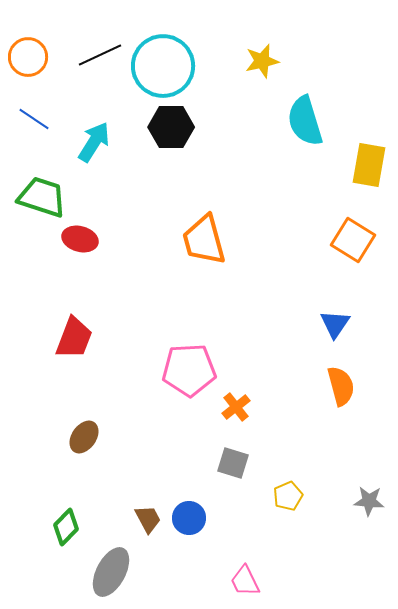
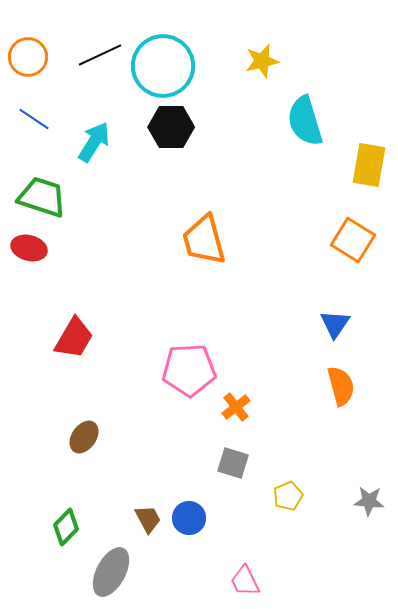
red ellipse: moved 51 px left, 9 px down
red trapezoid: rotated 9 degrees clockwise
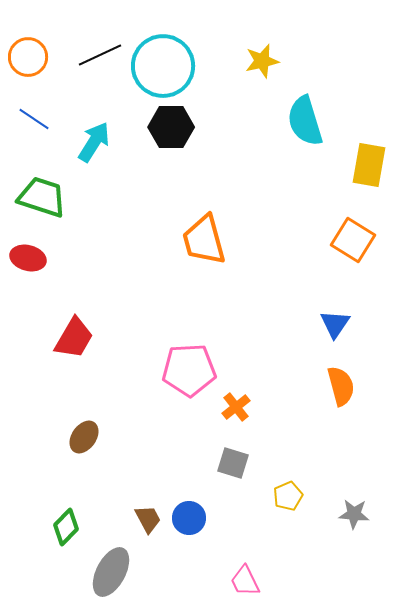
red ellipse: moved 1 px left, 10 px down
gray star: moved 15 px left, 13 px down
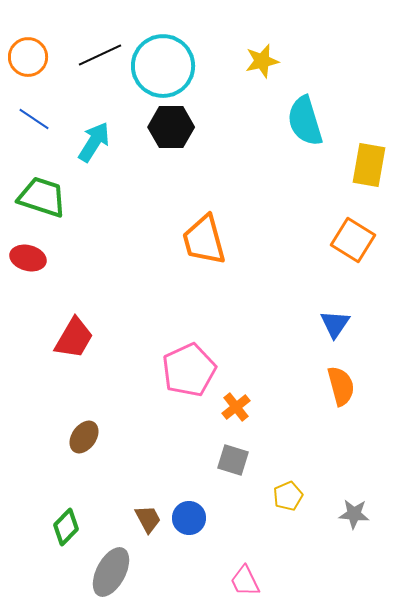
pink pentagon: rotated 22 degrees counterclockwise
gray square: moved 3 px up
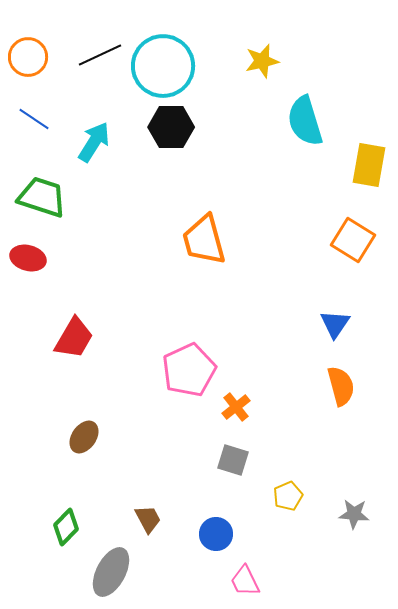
blue circle: moved 27 px right, 16 px down
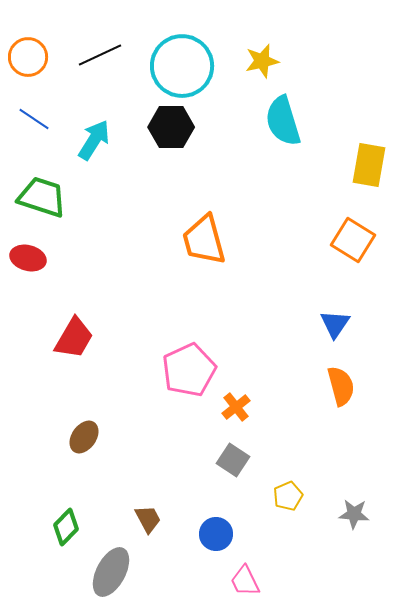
cyan circle: moved 19 px right
cyan semicircle: moved 22 px left
cyan arrow: moved 2 px up
gray square: rotated 16 degrees clockwise
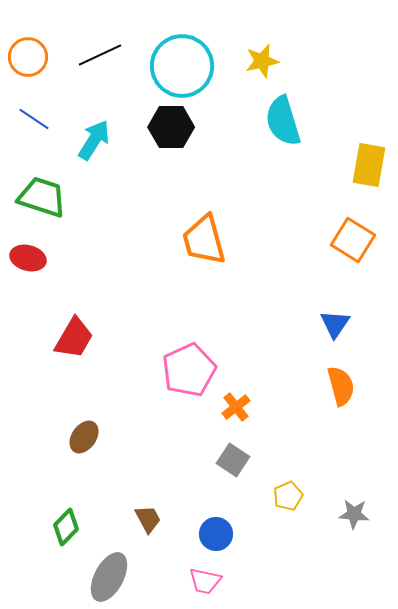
gray ellipse: moved 2 px left, 5 px down
pink trapezoid: moved 40 px left; rotated 52 degrees counterclockwise
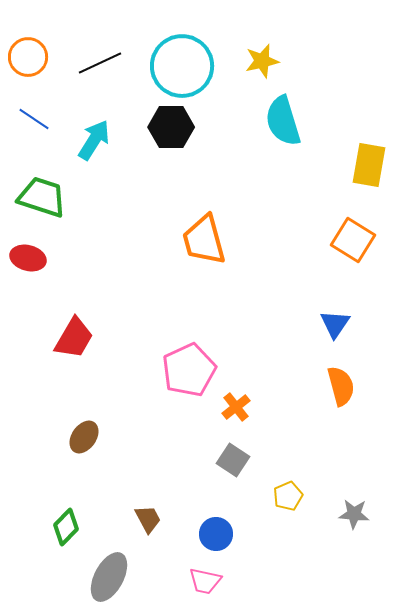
black line: moved 8 px down
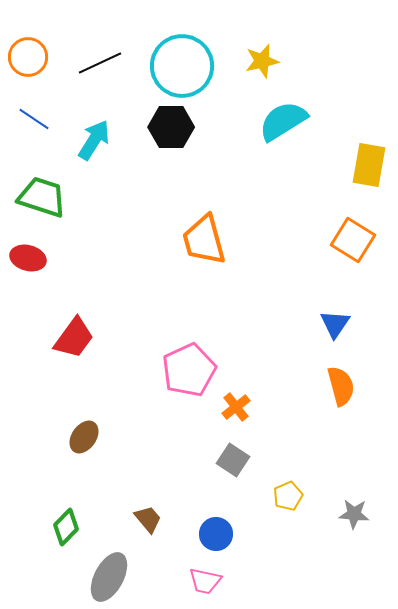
cyan semicircle: rotated 75 degrees clockwise
red trapezoid: rotated 6 degrees clockwise
brown trapezoid: rotated 12 degrees counterclockwise
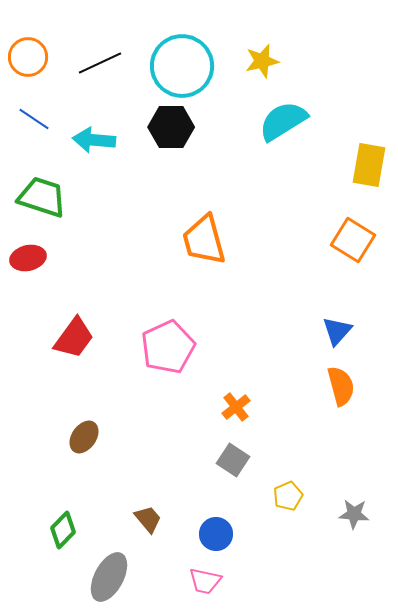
cyan arrow: rotated 117 degrees counterclockwise
red ellipse: rotated 28 degrees counterclockwise
blue triangle: moved 2 px right, 7 px down; rotated 8 degrees clockwise
pink pentagon: moved 21 px left, 23 px up
green diamond: moved 3 px left, 3 px down
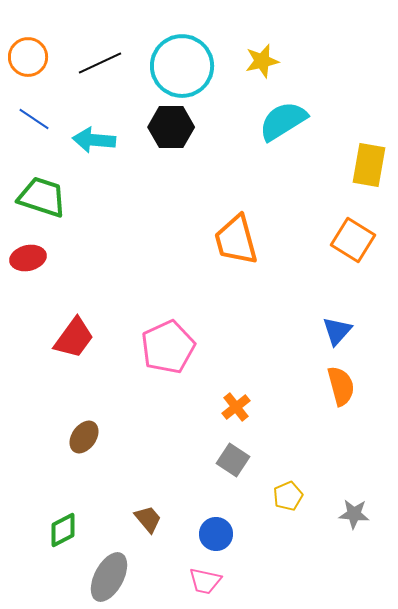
orange trapezoid: moved 32 px right
green diamond: rotated 18 degrees clockwise
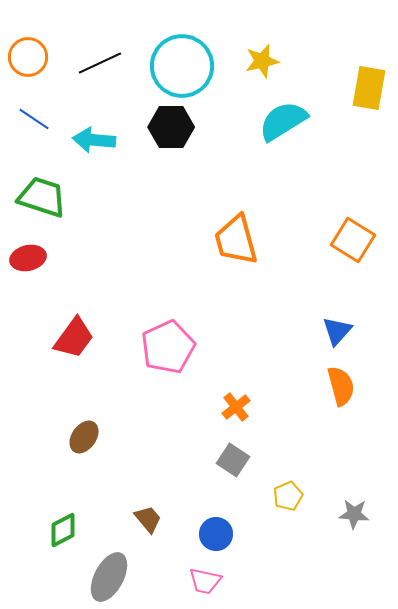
yellow rectangle: moved 77 px up
